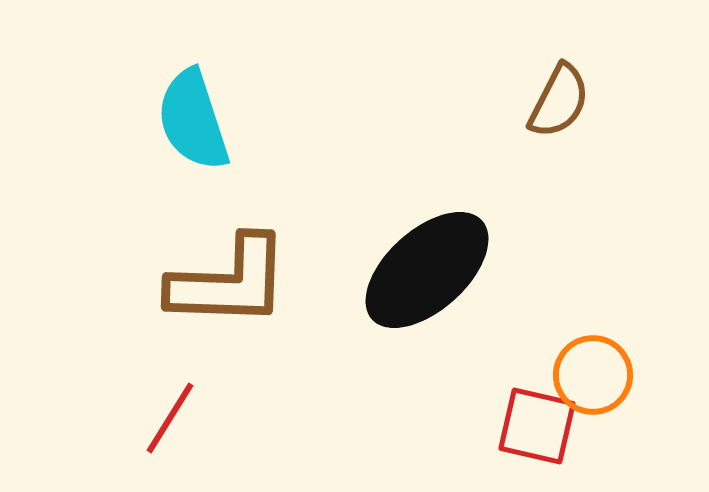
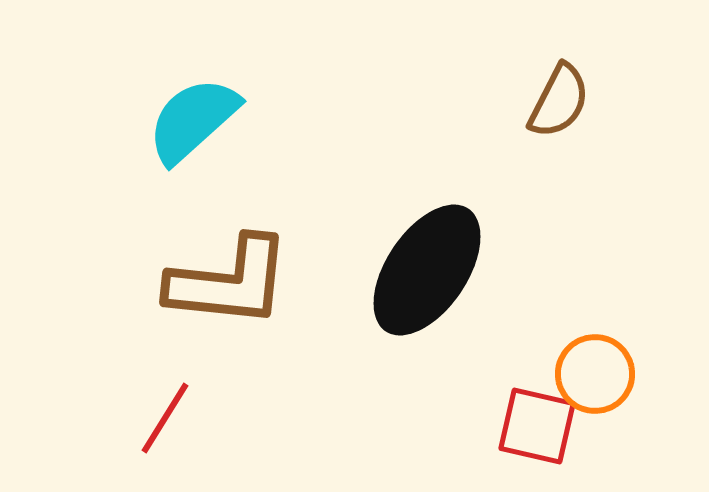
cyan semicircle: rotated 66 degrees clockwise
black ellipse: rotated 14 degrees counterclockwise
brown L-shape: rotated 4 degrees clockwise
orange circle: moved 2 px right, 1 px up
red line: moved 5 px left
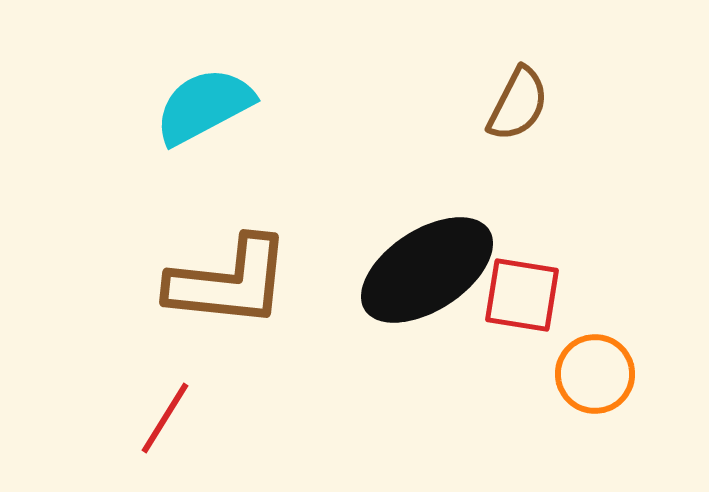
brown semicircle: moved 41 px left, 3 px down
cyan semicircle: moved 11 px right, 14 px up; rotated 14 degrees clockwise
black ellipse: rotated 23 degrees clockwise
red square: moved 15 px left, 131 px up; rotated 4 degrees counterclockwise
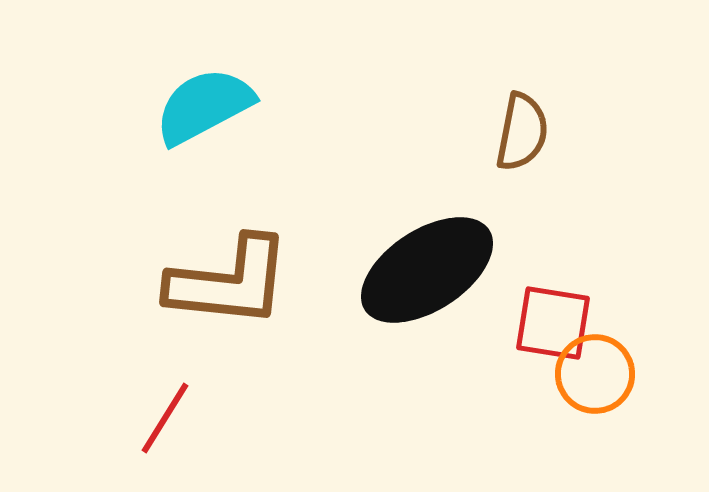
brown semicircle: moved 4 px right, 28 px down; rotated 16 degrees counterclockwise
red square: moved 31 px right, 28 px down
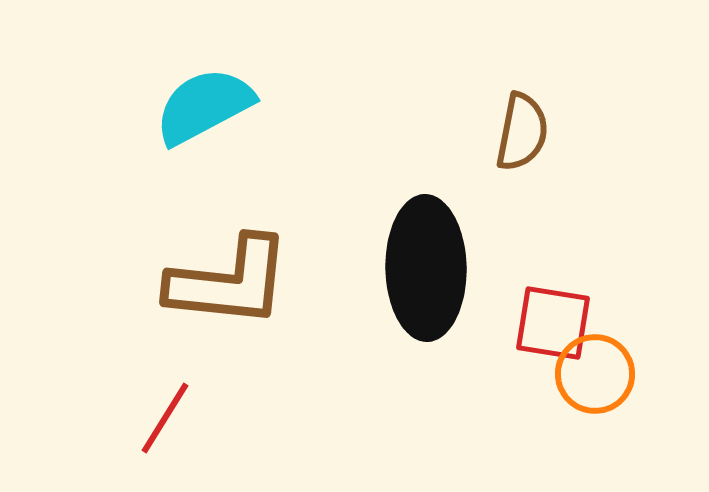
black ellipse: moved 1 px left, 2 px up; rotated 58 degrees counterclockwise
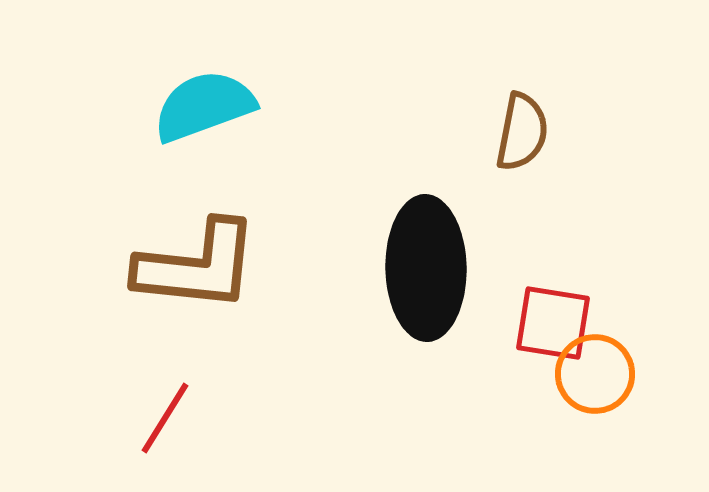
cyan semicircle: rotated 8 degrees clockwise
brown L-shape: moved 32 px left, 16 px up
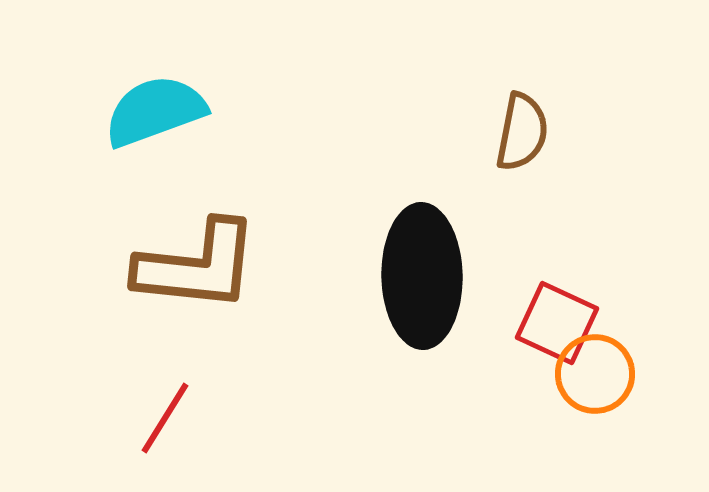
cyan semicircle: moved 49 px left, 5 px down
black ellipse: moved 4 px left, 8 px down
red square: moved 4 px right; rotated 16 degrees clockwise
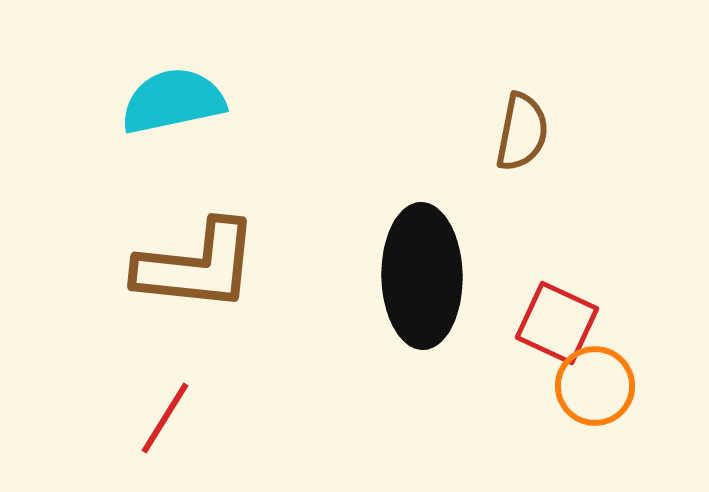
cyan semicircle: moved 18 px right, 10 px up; rotated 8 degrees clockwise
orange circle: moved 12 px down
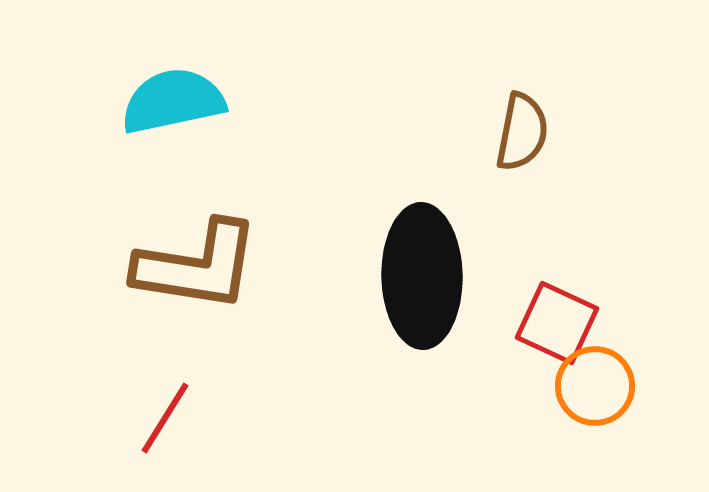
brown L-shape: rotated 3 degrees clockwise
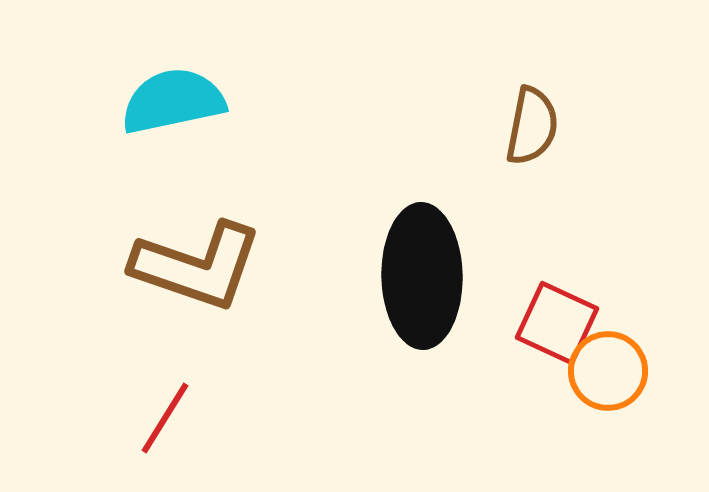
brown semicircle: moved 10 px right, 6 px up
brown L-shape: rotated 10 degrees clockwise
orange circle: moved 13 px right, 15 px up
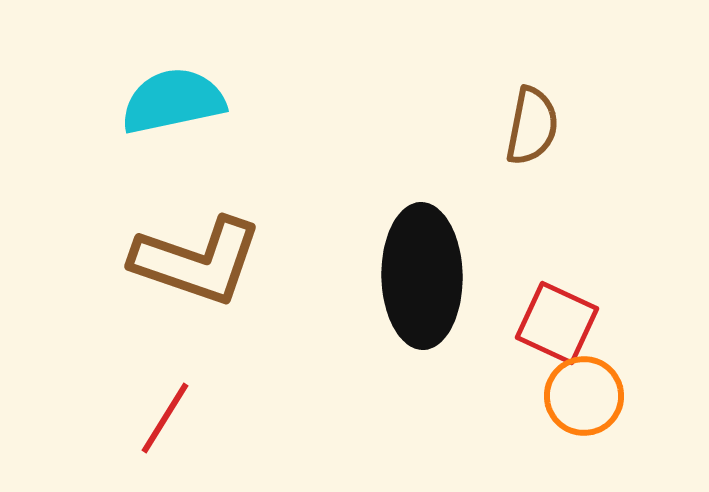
brown L-shape: moved 5 px up
orange circle: moved 24 px left, 25 px down
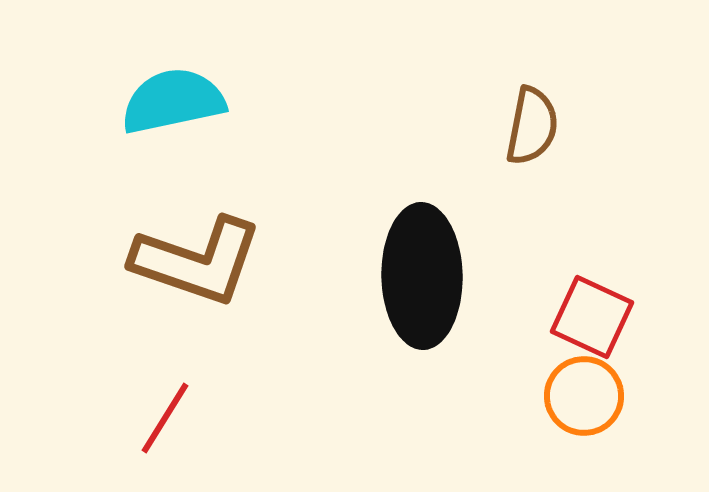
red square: moved 35 px right, 6 px up
